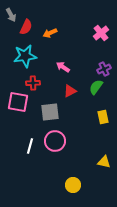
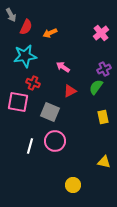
red cross: rotated 24 degrees clockwise
gray square: rotated 30 degrees clockwise
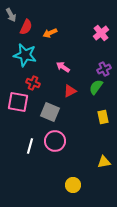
cyan star: moved 1 px up; rotated 20 degrees clockwise
yellow triangle: rotated 24 degrees counterclockwise
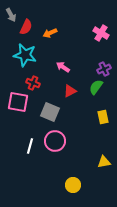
pink cross: rotated 21 degrees counterclockwise
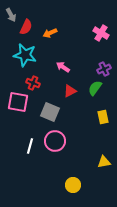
green semicircle: moved 1 px left, 1 px down
